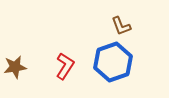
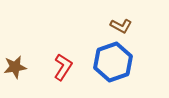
brown L-shape: rotated 40 degrees counterclockwise
red L-shape: moved 2 px left, 1 px down
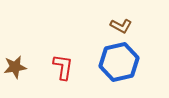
blue hexagon: moved 6 px right; rotated 6 degrees clockwise
red L-shape: rotated 24 degrees counterclockwise
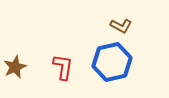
blue hexagon: moved 7 px left
brown star: rotated 15 degrees counterclockwise
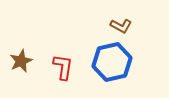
brown star: moved 6 px right, 6 px up
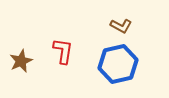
blue hexagon: moved 6 px right, 2 px down
red L-shape: moved 16 px up
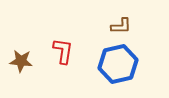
brown L-shape: rotated 30 degrees counterclockwise
brown star: rotated 30 degrees clockwise
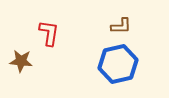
red L-shape: moved 14 px left, 18 px up
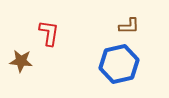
brown L-shape: moved 8 px right
blue hexagon: moved 1 px right
